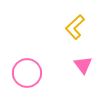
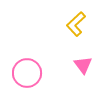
yellow L-shape: moved 1 px right, 3 px up
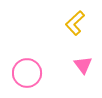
yellow L-shape: moved 1 px left, 1 px up
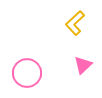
pink triangle: rotated 24 degrees clockwise
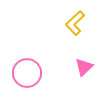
pink triangle: moved 1 px right, 2 px down
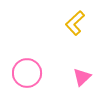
pink triangle: moved 2 px left, 10 px down
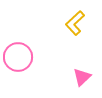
pink circle: moved 9 px left, 16 px up
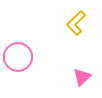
yellow L-shape: moved 1 px right
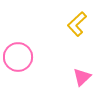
yellow L-shape: moved 1 px right, 1 px down
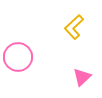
yellow L-shape: moved 3 px left, 3 px down
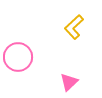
pink triangle: moved 13 px left, 5 px down
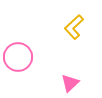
pink triangle: moved 1 px right, 1 px down
